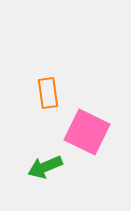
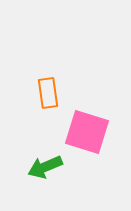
pink square: rotated 9 degrees counterclockwise
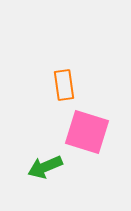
orange rectangle: moved 16 px right, 8 px up
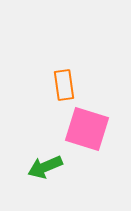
pink square: moved 3 px up
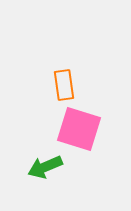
pink square: moved 8 px left
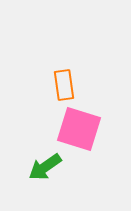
green arrow: rotated 12 degrees counterclockwise
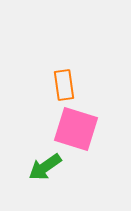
pink square: moved 3 px left
